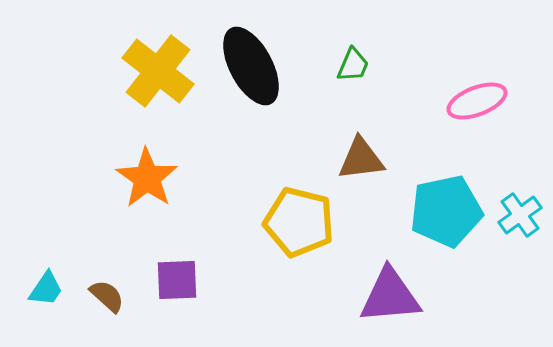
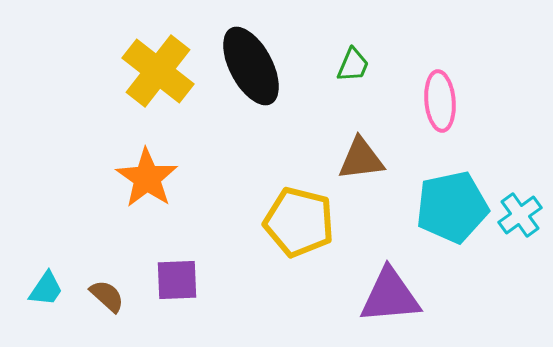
pink ellipse: moved 37 px left; rotated 74 degrees counterclockwise
cyan pentagon: moved 6 px right, 4 px up
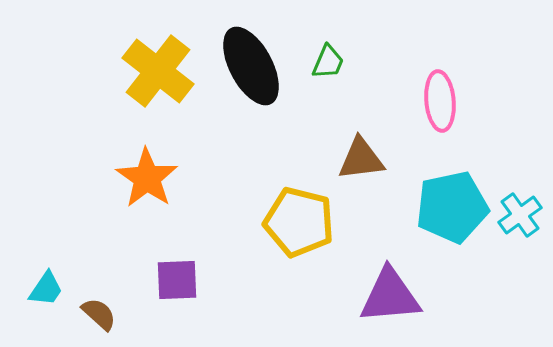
green trapezoid: moved 25 px left, 3 px up
brown semicircle: moved 8 px left, 18 px down
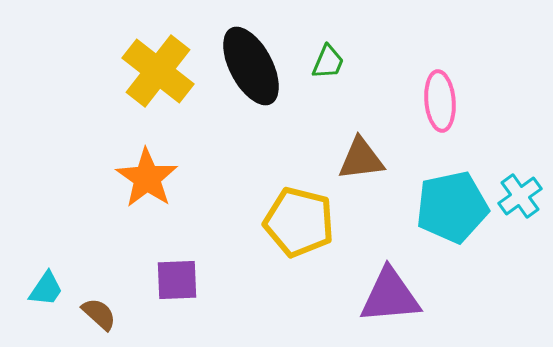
cyan cross: moved 19 px up
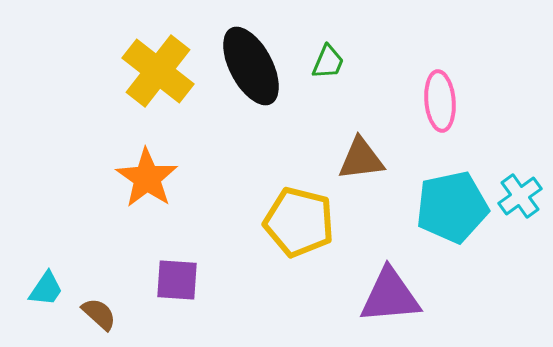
purple square: rotated 6 degrees clockwise
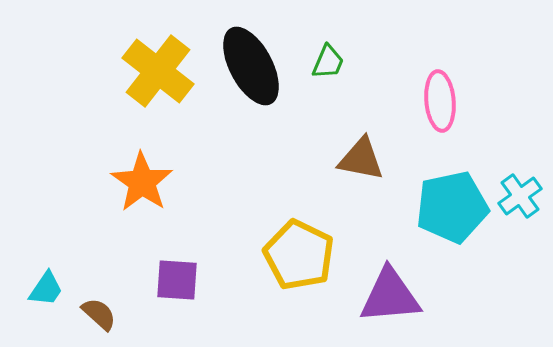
brown triangle: rotated 18 degrees clockwise
orange star: moved 5 px left, 4 px down
yellow pentagon: moved 33 px down; rotated 12 degrees clockwise
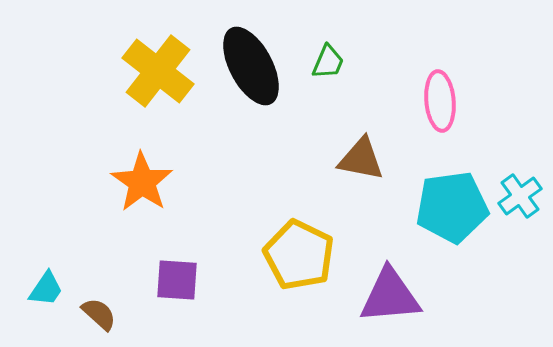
cyan pentagon: rotated 4 degrees clockwise
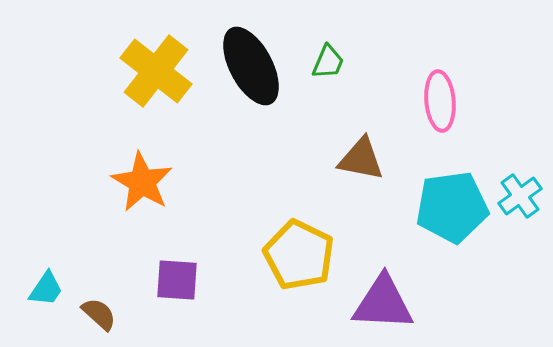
yellow cross: moved 2 px left
orange star: rotated 4 degrees counterclockwise
purple triangle: moved 7 px left, 7 px down; rotated 8 degrees clockwise
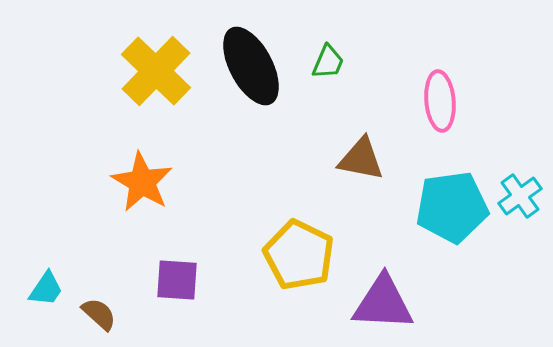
yellow cross: rotated 6 degrees clockwise
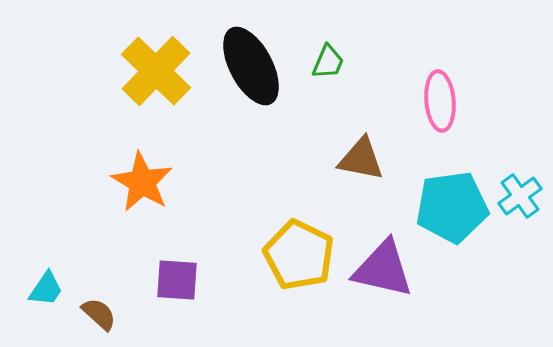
purple triangle: moved 34 px up; rotated 10 degrees clockwise
